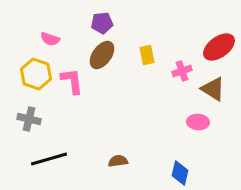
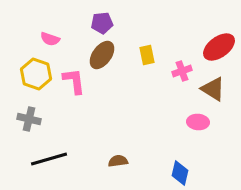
pink L-shape: moved 2 px right
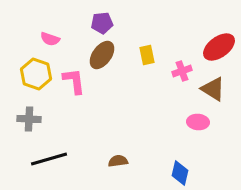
gray cross: rotated 10 degrees counterclockwise
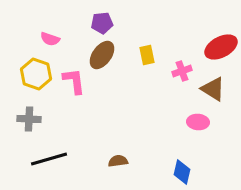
red ellipse: moved 2 px right; rotated 8 degrees clockwise
blue diamond: moved 2 px right, 1 px up
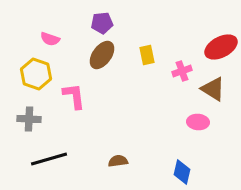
pink L-shape: moved 15 px down
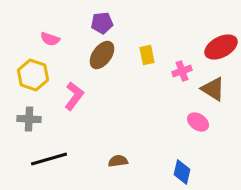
yellow hexagon: moved 3 px left, 1 px down
pink L-shape: rotated 44 degrees clockwise
pink ellipse: rotated 30 degrees clockwise
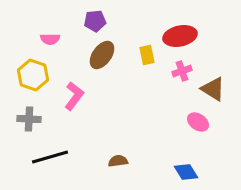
purple pentagon: moved 7 px left, 2 px up
pink semicircle: rotated 18 degrees counterclockwise
red ellipse: moved 41 px left, 11 px up; rotated 16 degrees clockwise
black line: moved 1 px right, 2 px up
blue diamond: moved 4 px right; rotated 45 degrees counterclockwise
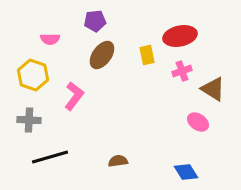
gray cross: moved 1 px down
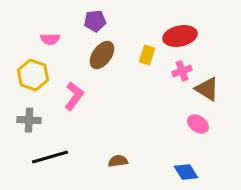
yellow rectangle: rotated 30 degrees clockwise
brown triangle: moved 6 px left
pink ellipse: moved 2 px down
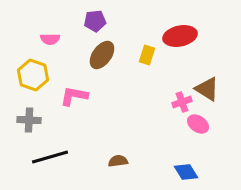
pink cross: moved 31 px down
pink L-shape: rotated 116 degrees counterclockwise
